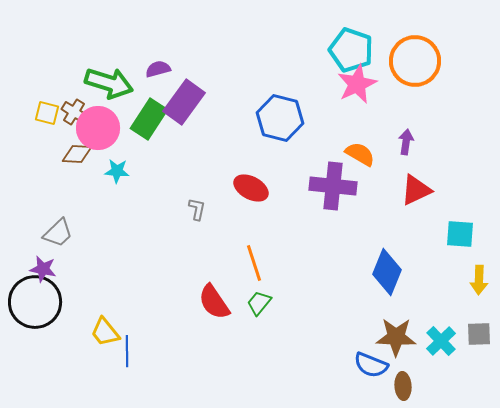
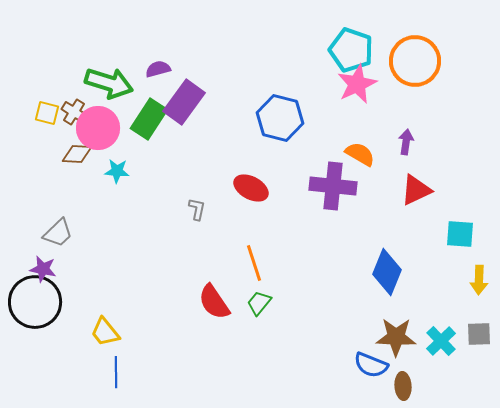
blue line: moved 11 px left, 21 px down
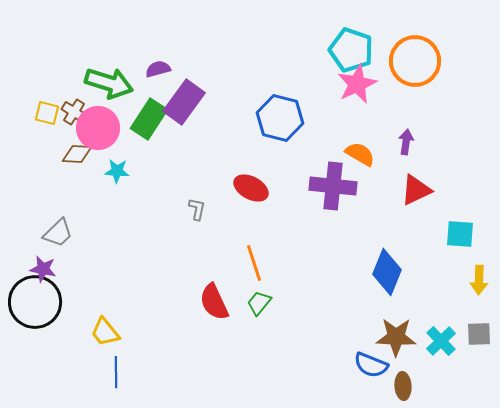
red semicircle: rotated 9 degrees clockwise
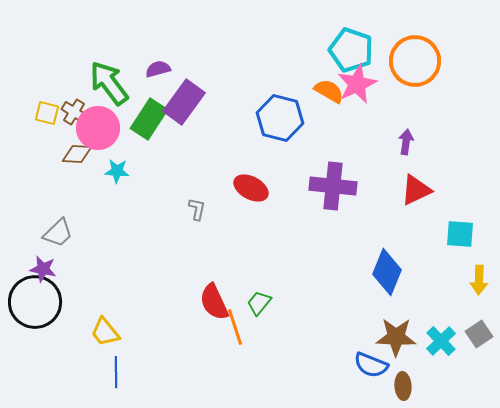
green arrow: rotated 144 degrees counterclockwise
orange semicircle: moved 31 px left, 63 px up
orange line: moved 19 px left, 64 px down
gray square: rotated 32 degrees counterclockwise
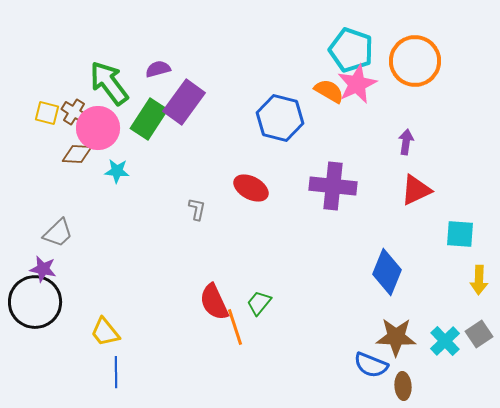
cyan cross: moved 4 px right
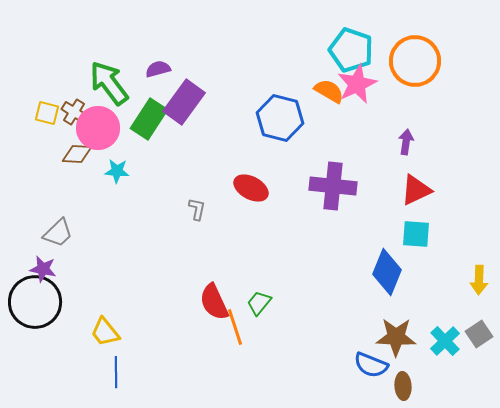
cyan square: moved 44 px left
